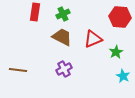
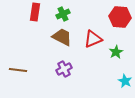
cyan star: moved 2 px right, 5 px down
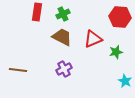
red rectangle: moved 2 px right
green star: rotated 16 degrees clockwise
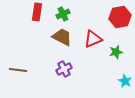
red hexagon: rotated 15 degrees counterclockwise
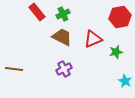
red rectangle: rotated 48 degrees counterclockwise
brown line: moved 4 px left, 1 px up
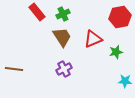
brown trapezoid: rotated 30 degrees clockwise
cyan star: rotated 24 degrees counterclockwise
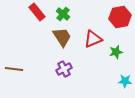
green cross: rotated 24 degrees counterclockwise
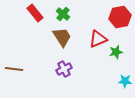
red rectangle: moved 2 px left, 1 px down
red triangle: moved 5 px right
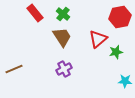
red triangle: rotated 18 degrees counterclockwise
brown line: rotated 30 degrees counterclockwise
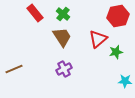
red hexagon: moved 2 px left, 1 px up
